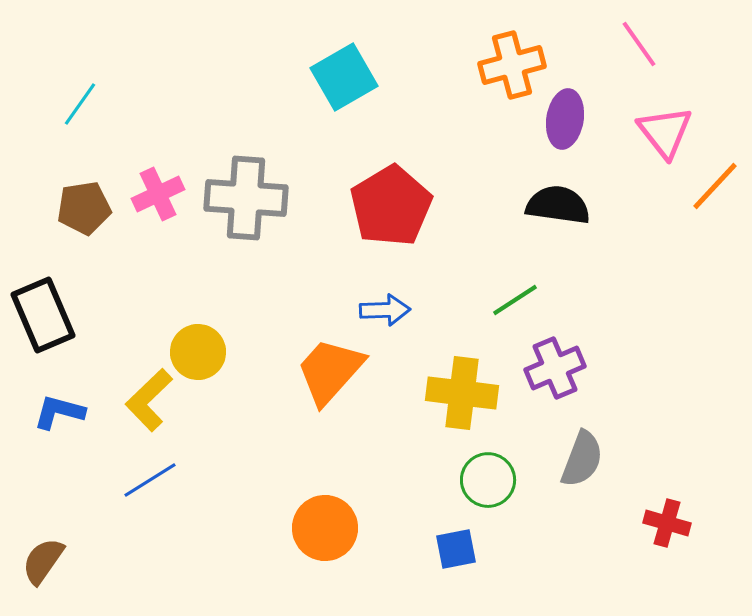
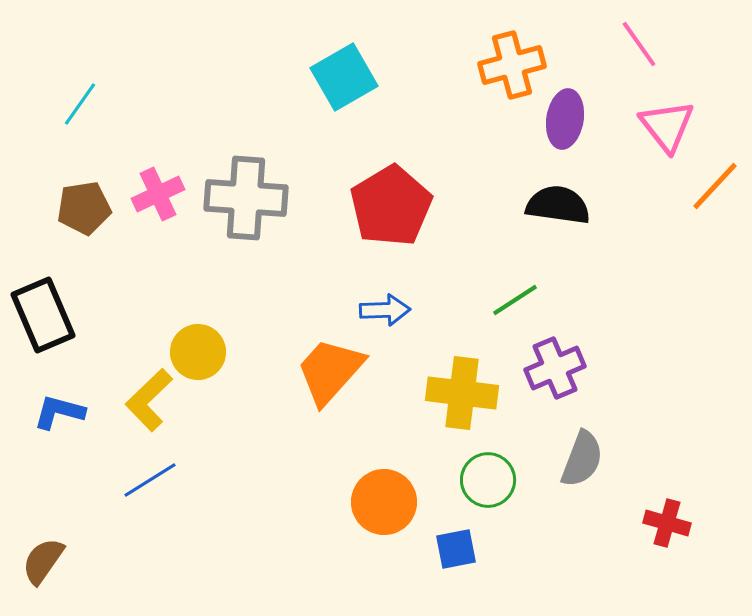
pink triangle: moved 2 px right, 6 px up
orange circle: moved 59 px right, 26 px up
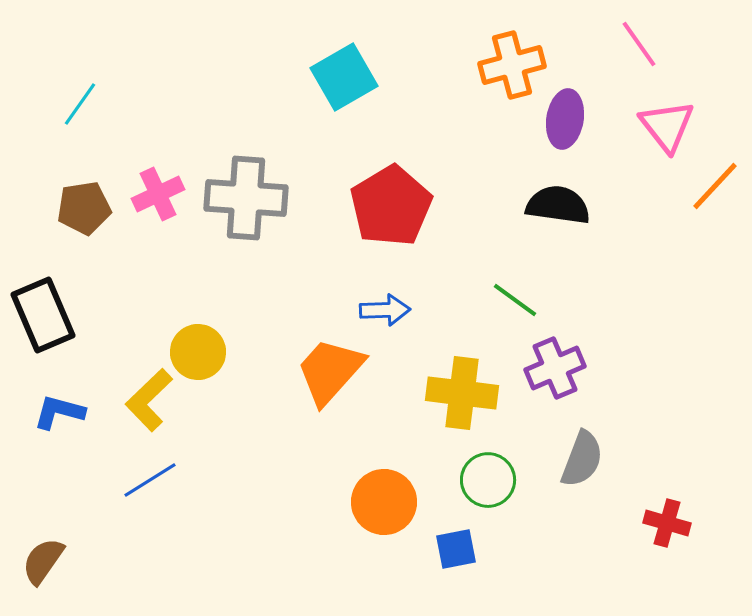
green line: rotated 69 degrees clockwise
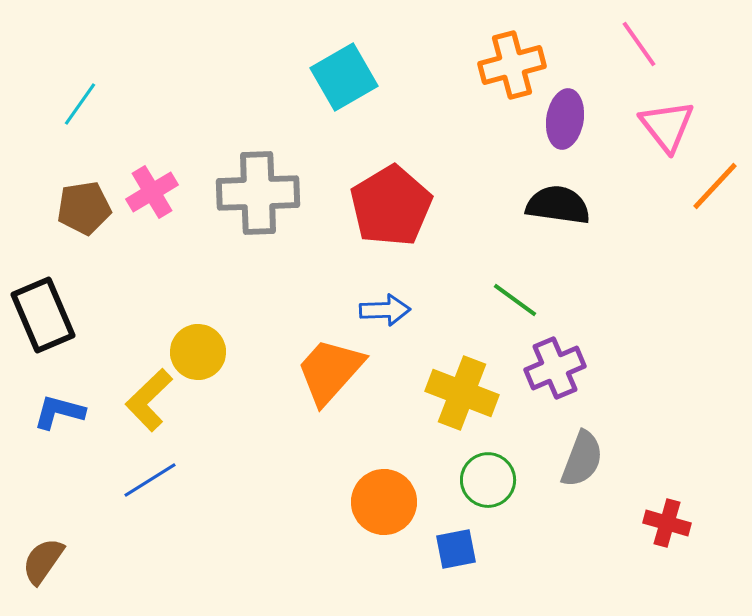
pink cross: moved 6 px left, 2 px up; rotated 6 degrees counterclockwise
gray cross: moved 12 px right, 5 px up; rotated 6 degrees counterclockwise
yellow cross: rotated 14 degrees clockwise
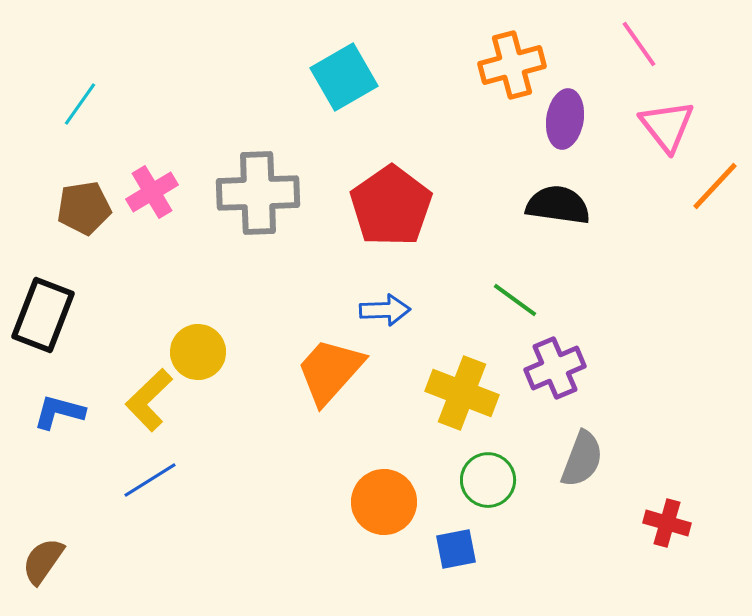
red pentagon: rotated 4 degrees counterclockwise
black rectangle: rotated 44 degrees clockwise
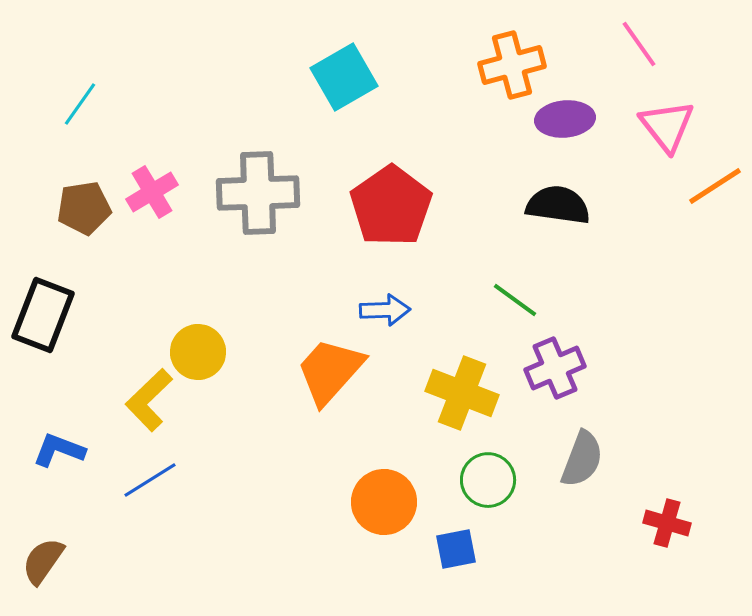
purple ellipse: rotated 76 degrees clockwise
orange line: rotated 14 degrees clockwise
blue L-shape: moved 38 px down; rotated 6 degrees clockwise
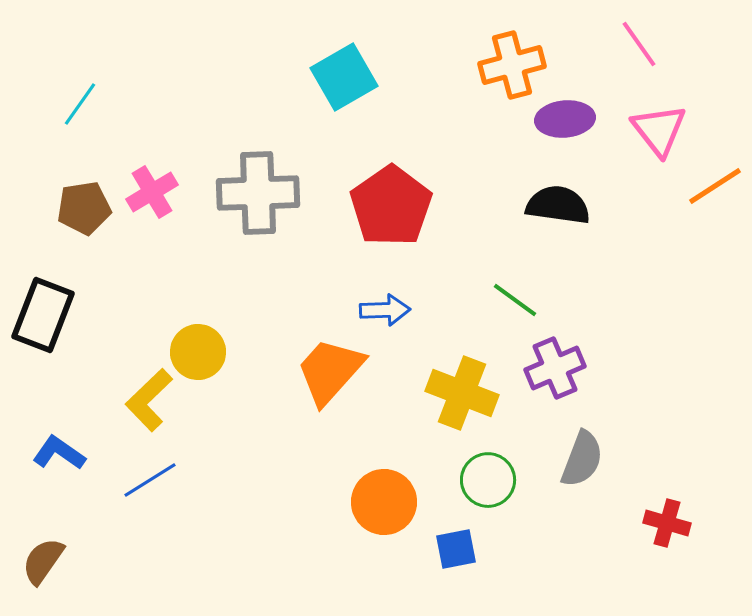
pink triangle: moved 8 px left, 4 px down
blue L-shape: moved 3 px down; rotated 14 degrees clockwise
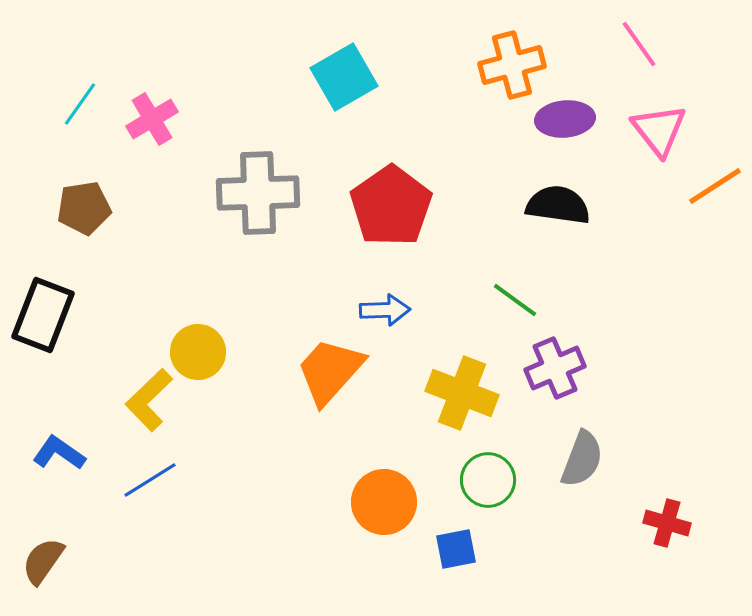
pink cross: moved 73 px up
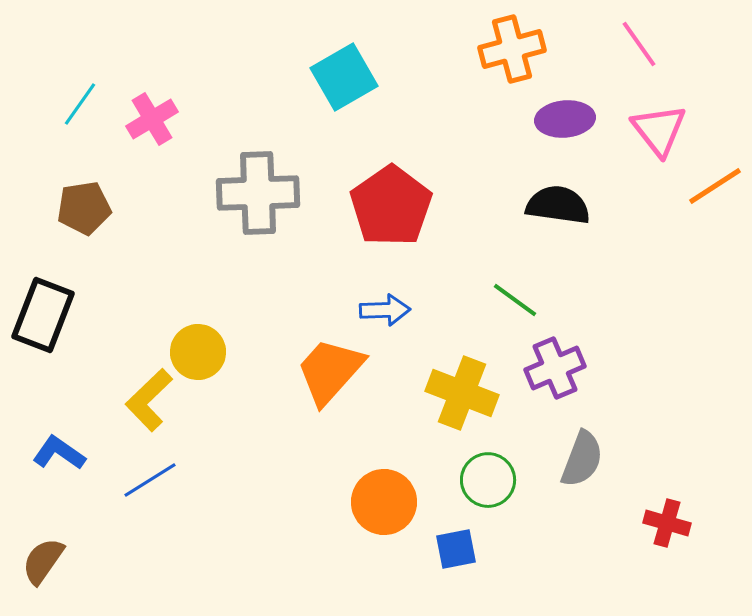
orange cross: moved 16 px up
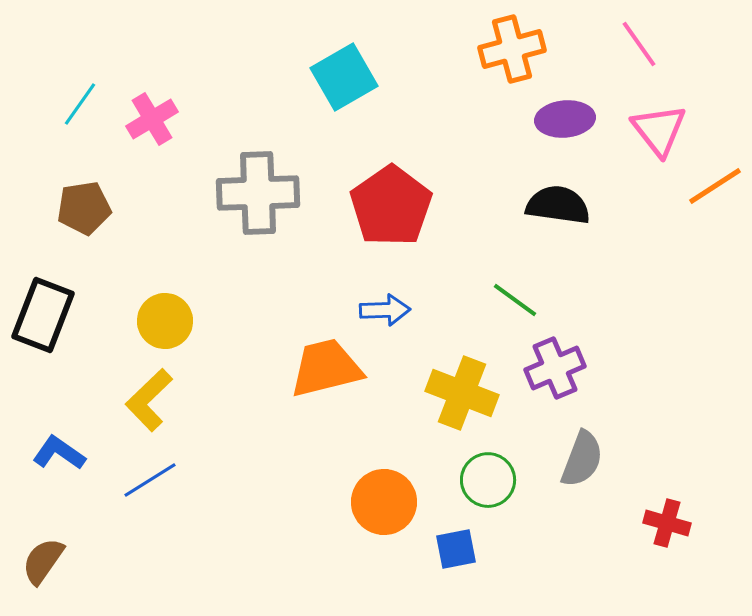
yellow circle: moved 33 px left, 31 px up
orange trapezoid: moved 4 px left, 3 px up; rotated 34 degrees clockwise
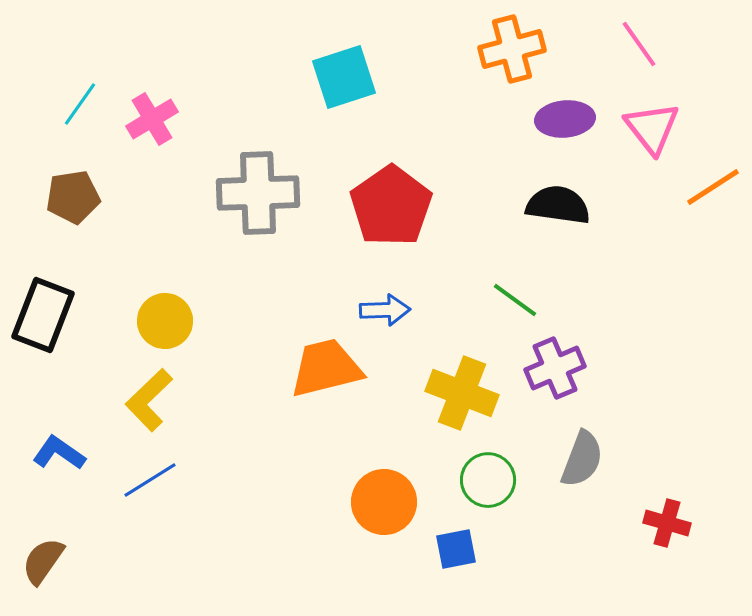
cyan square: rotated 12 degrees clockwise
pink triangle: moved 7 px left, 2 px up
orange line: moved 2 px left, 1 px down
brown pentagon: moved 11 px left, 11 px up
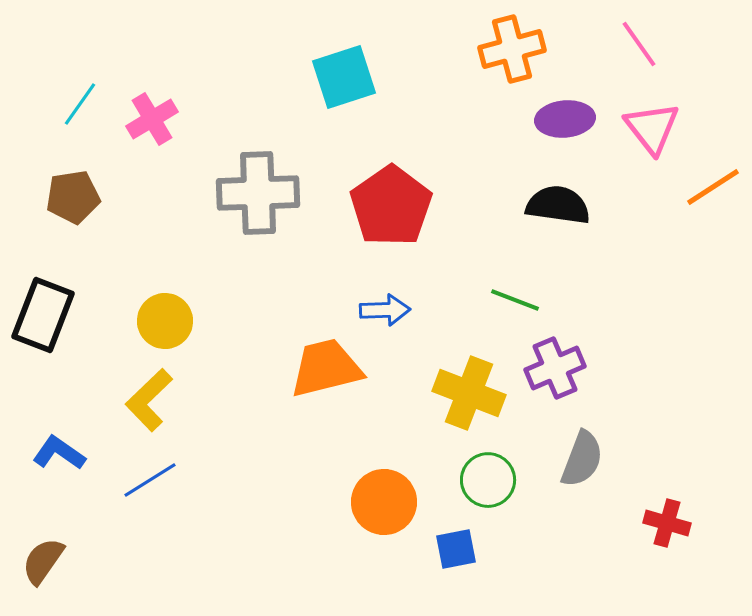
green line: rotated 15 degrees counterclockwise
yellow cross: moved 7 px right
